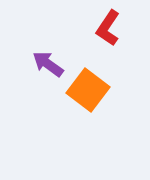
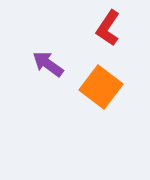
orange square: moved 13 px right, 3 px up
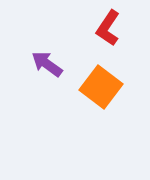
purple arrow: moved 1 px left
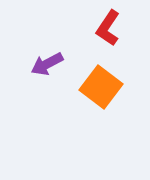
purple arrow: rotated 64 degrees counterclockwise
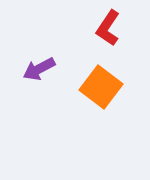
purple arrow: moved 8 px left, 5 px down
